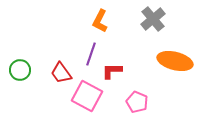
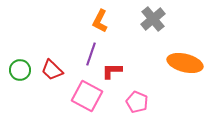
orange ellipse: moved 10 px right, 2 px down
red trapezoid: moved 9 px left, 3 px up; rotated 10 degrees counterclockwise
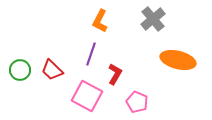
orange ellipse: moved 7 px left, 3 px up
red L-shape: moved 3 px right, 3 px down; rotated 120 degrees clockwise
